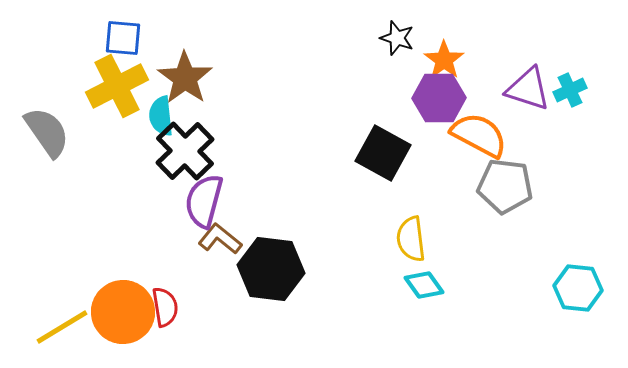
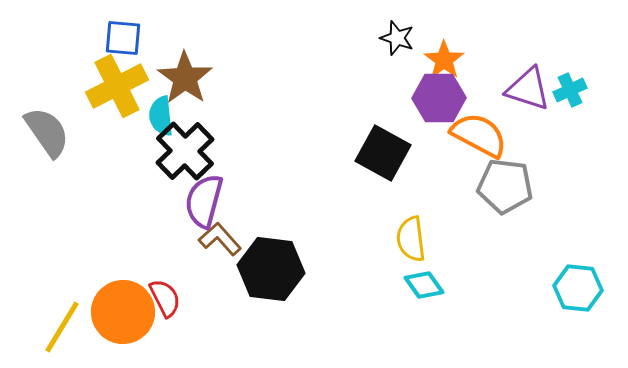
brown L-shape: rotated 9 degrees clockwise
red semicircle: moved 9 px up; rotated 18 degrees counterclockwise
yellow line: rotated 28 degrees counterclockwise
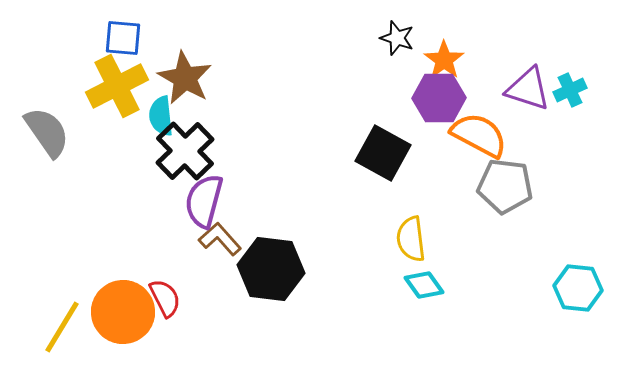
brown star: rotated 6 degrees counterclockwise
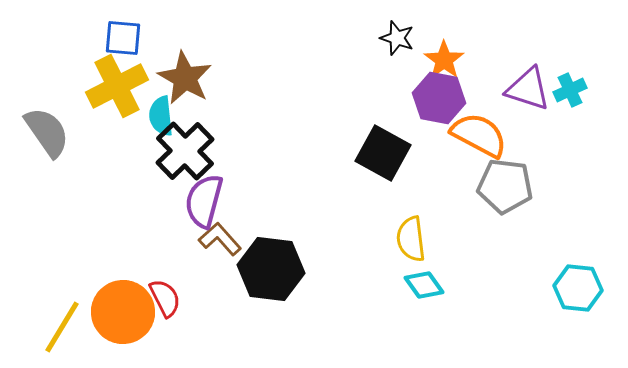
purple hexagon: rotated 12 degrees clockwise
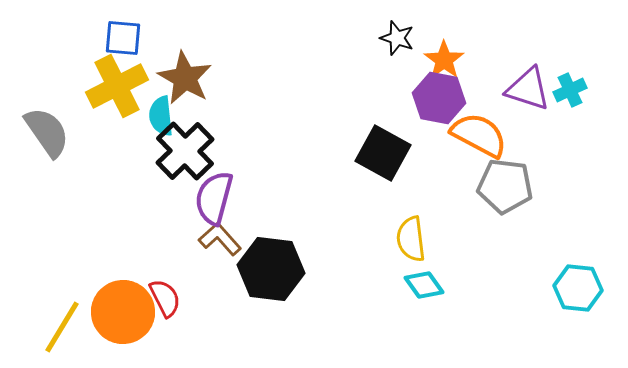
purple semicircle: moved 10 px right, 3 px up
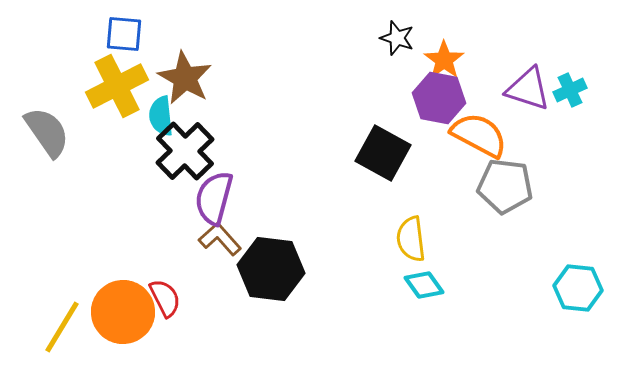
blue square: moved 1 px right, 4 px up
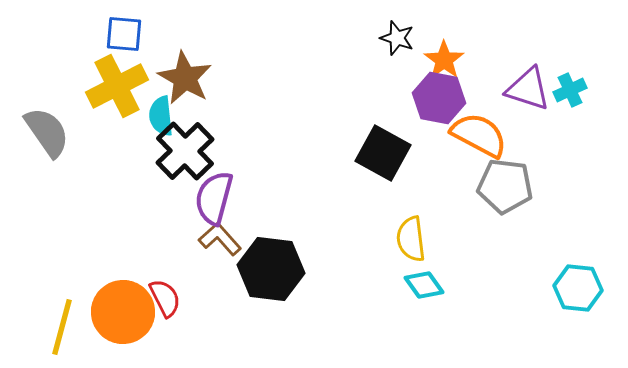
yellow line: rotated 16 degrees counterclockwise
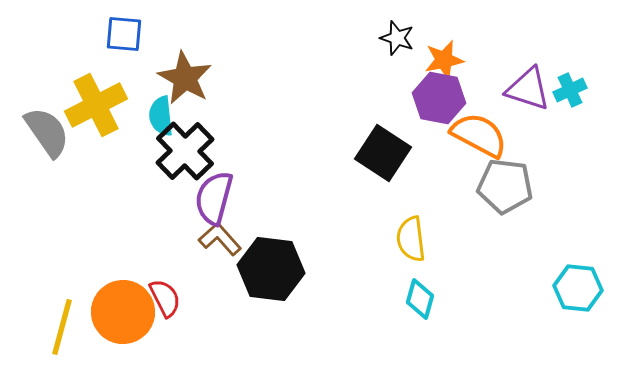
orange star: rotated 24 degrees clockwise
yellow cross: moved 21 px left, 19 px down
black square: rotated 4 degrees clockwise
cyan diamond: moved 4 px left, 14 px down; rotated 51 degrees clockwise
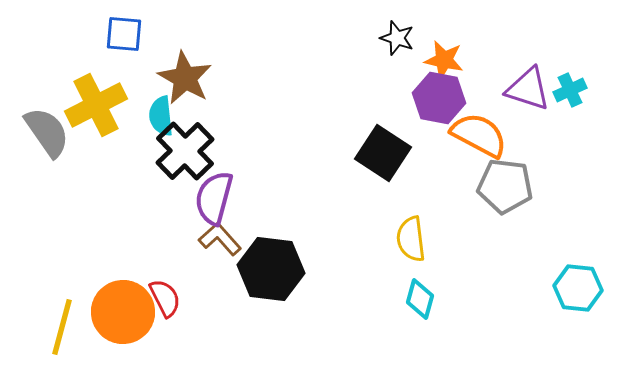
orange star: rotated 24 degrees clockwise
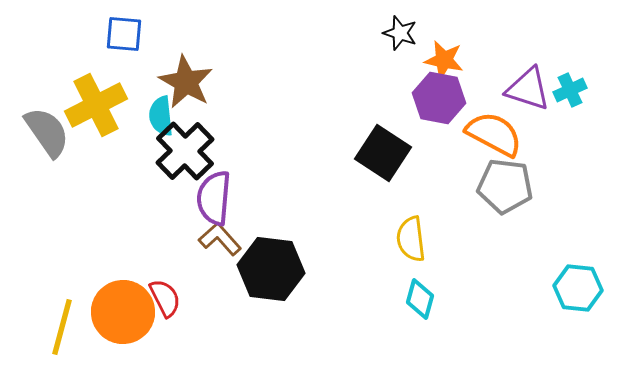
black star: moved 3 px right, 5 px up
brown star: moved 1 px right, 4 px down
orange semicircle: moved 15 px right, 1 px up
purple semicircle: rotated 10 degrees counterclockwise
